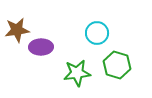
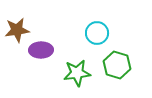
purple ellipse: moved 3 px down
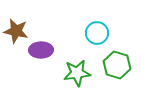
brown star: moved 1 px left, 1 px down; rotated 20 degrees clockwise
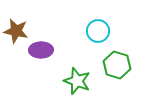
cyan circle: moved 1 px right, 2 px up
green star: moved 8 px down; rotated 28 degrees clockwise
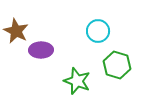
brown star: rotated 15 degrees clockwise
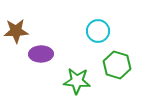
brown star: rotated 30 degrees counterclockwise
purple ellipse: moved 4 px down
green star: rotated 16 degrees counterclockwise
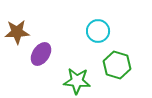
brown star: moved 1 px right, 1 px down
purple ellipse: rotated 55 degrees counterclockwise
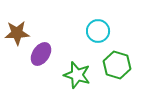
brown star: moved 1 px down
green star: moved 6 px up; rotated 12 degrees clockwise
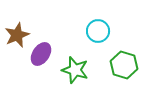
brown star: moved 2 px down; rotated 20 degrees counterclockwise
green hexagon: moved 7 px right
green star: moved 2 px left, 5 px up
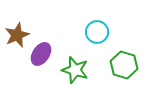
cyan circle: moved 1 px left, 1 px down
